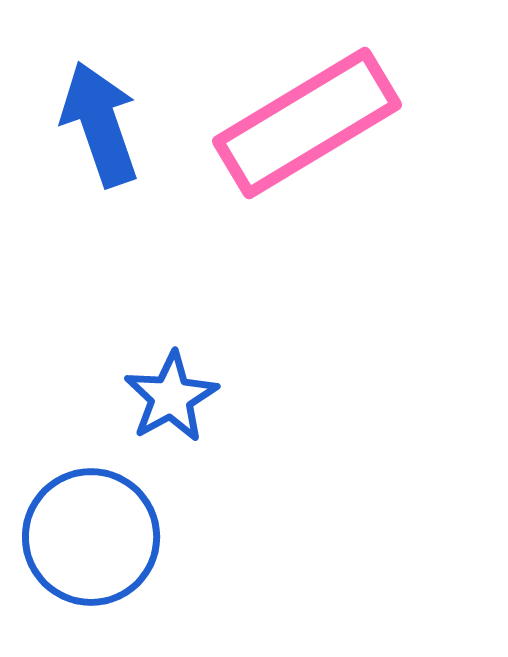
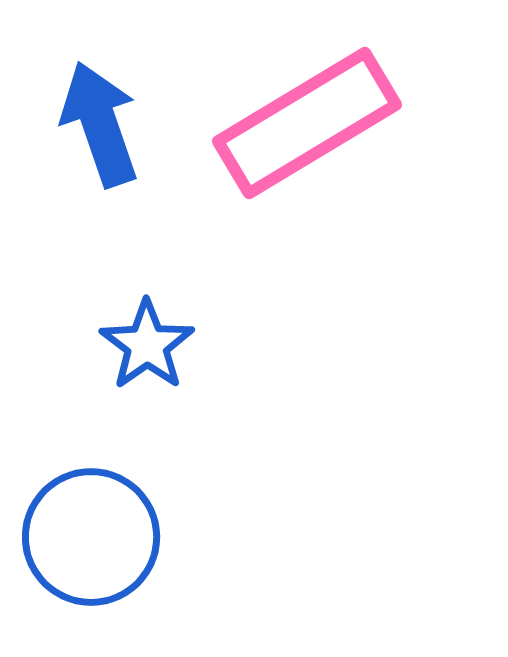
blue star: moved 24 px left, 52 px up; rotated 6 degrees counterclockwise
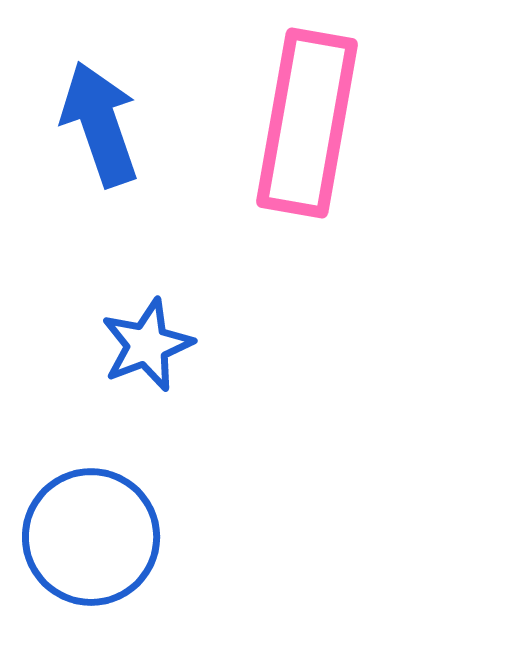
pink rectangle: rotated 49 degrees counterclockwise
blue star: rotated 14 degrees clockwise
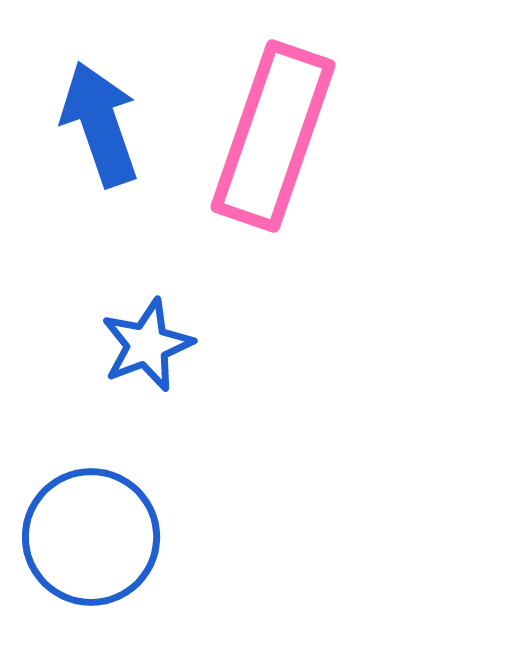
pink rectangle: moved 34 px left, 13 px down; rotated 9 degrees clockwise
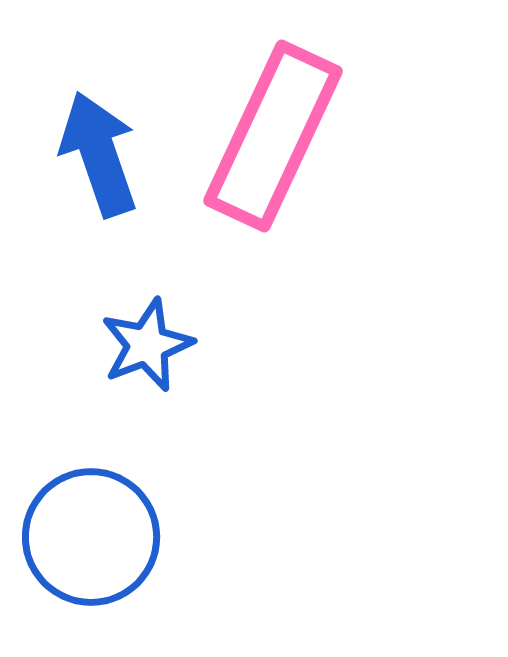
blue arrow: moved 1 px left, 30 px down
pink rectangle: rotated 6 degrees clockwise
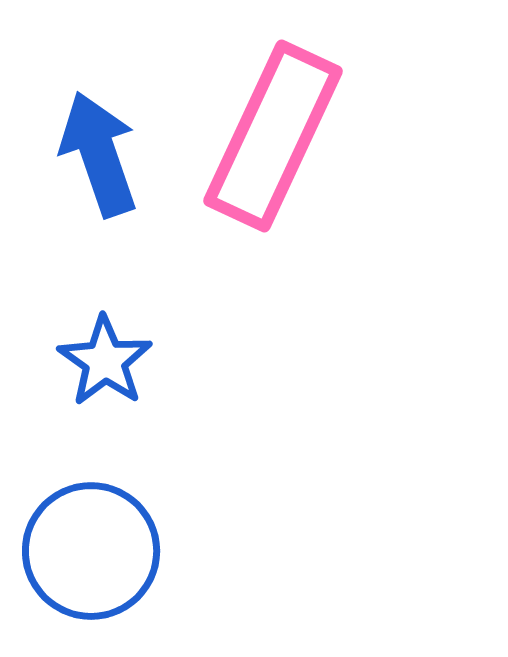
blue star: moved 42 px left, 16 px down; rotated 16 degrees counterclockwise
blue circle: moved 14 px down
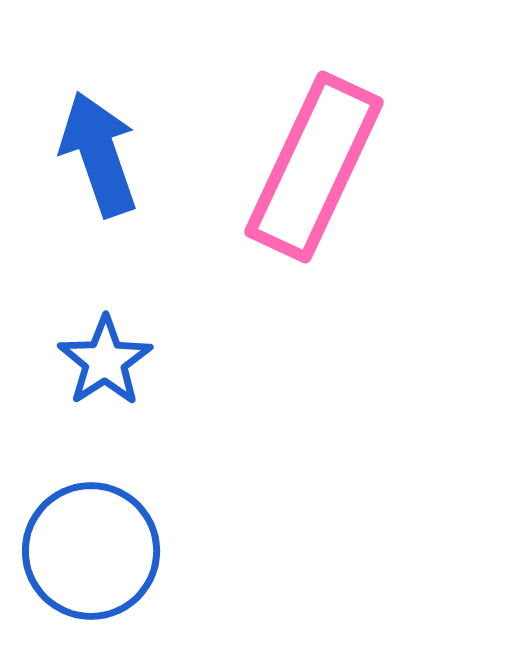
pink rectangle: moved 41 px right, 31 px down
blue star: rotated 4 degrees clockwise
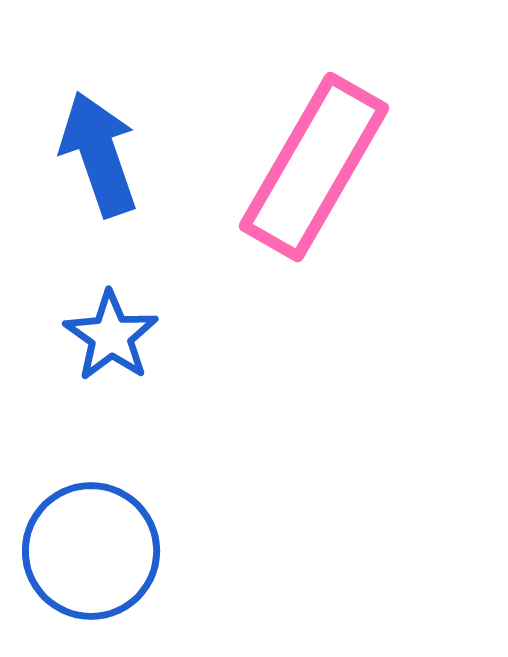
pink rectangle: rotated 5 degrees clockwise
blue star: moved 6 px right, 25 px up; rotated 4 degrees counterclockwise
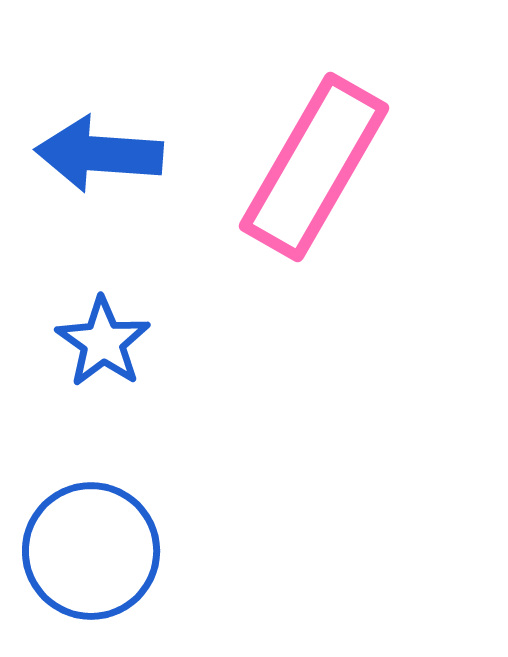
blue arrow: rotated 67 degrees counterclockwise
blue star: moved 8 px left, 6 px down
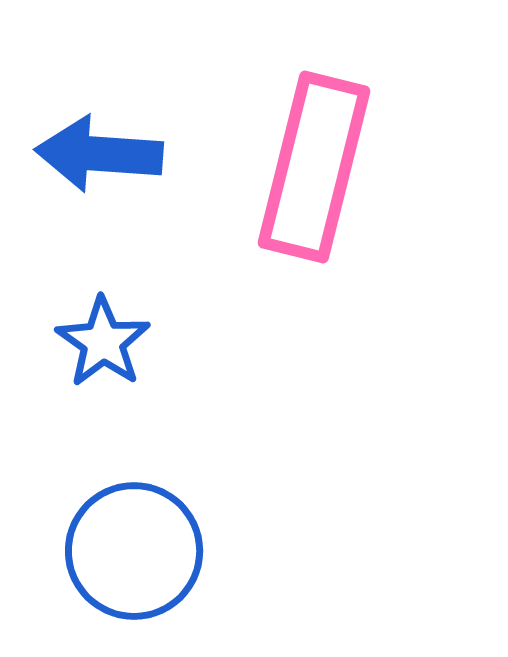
pink rectangle: rotated 16 degrees counterclockwise
blue circle: moved 43 px right
